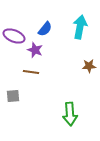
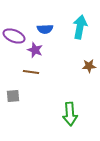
blue semicircle: rotated 49 degrees clockwise
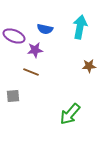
blue semicircle: rotated 14 degrees clockwise
purple star: rotated 28 degrees counterclockwise
brown line: rotated 14 degrees clockwise
green arrow: rotated 45 degrees clockwise
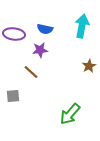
cyan arrow: moved 2 px right, 1 px up
purple ellipse: moved 2 px up; rotated 15 degrees counterclockwise
purple star: moved 5 px right
brown star: rotated 24 degrees counterclockwise
brown line: rotated 21 degrees clockwise
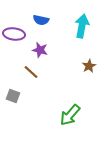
blue semicircle: moved 4 px left, 9 px up
purple star: rotated 21 degrees clockwise
gray square: rotated 24 degrees clockwise
green arrow: moved 1 px down
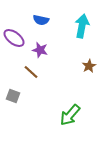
purple ellipse: moved 4 px down; rotated 30 degrees clockwise
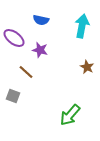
brown star: moved 2 px left, 1 px down; rotated 16 degrees counterclockwise
brown line: moved 5 px left
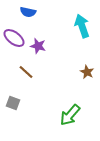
blue semicircle: moved 13 px left, 8 px up
cyan arrow: rotated 30 degrees counterclockwise
purple star: moved 2 px left, 4 px up
brown star: moved 5 px down
gray square: moved 7 px down
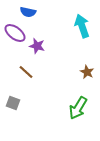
purple ellipse: moved 1 px right, 5 px up
purple star: moved 1 px left
green arrow: moved 8 px right, 7 px up; rotated 10 degrees counterclockwise
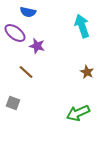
green arrow: moved 5 px down; rotated 35 degrees clockwise
